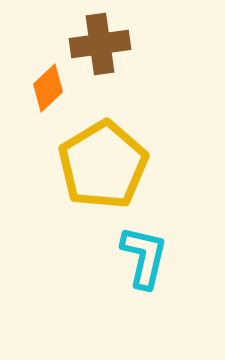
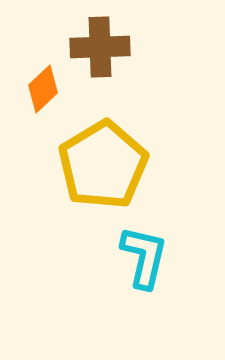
brown cross: moved 3 px down; rotated 6 degrees clockwise
orange diamond: moved 5 px left, 1 px down
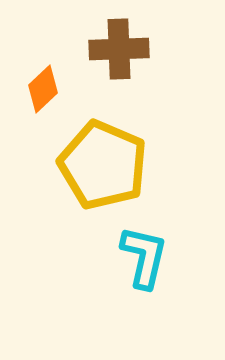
brown cross: moved 19 px right, 2 px down
yellow pentagon: rotated 18 degrees counterclockwise
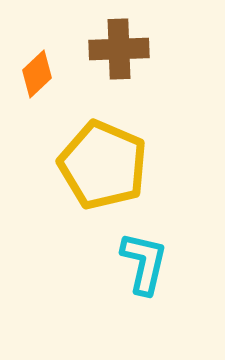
orange diamond: moved 6 px left, 15 px up
cyan L-shape: moved 6 px down
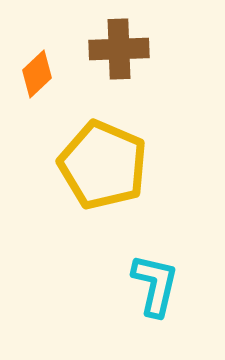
cyan L-shape: moved 11 px right, 22 px down
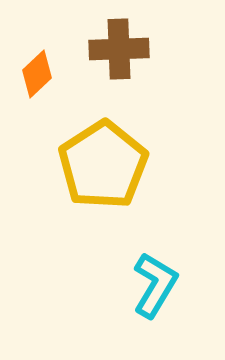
yellow pentagon: rotated 16 degrees clockwise
cyan L-shape: rotated 18 degrees clockwise
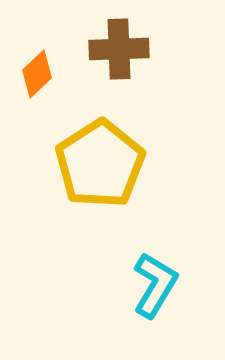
yellow pentagon: moved 3 px left, 1 px up
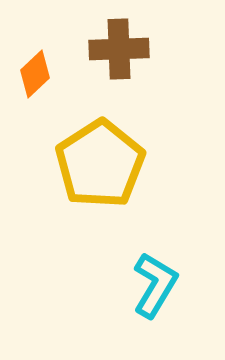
orange diamond: moved 2 px left
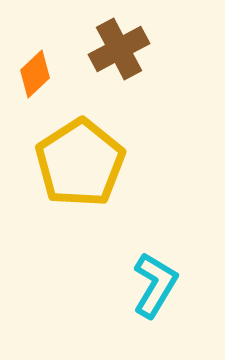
brown cross: rotated 26 degrees counterclockwise
yellow pentagon: moved 20 px left, 1 px up
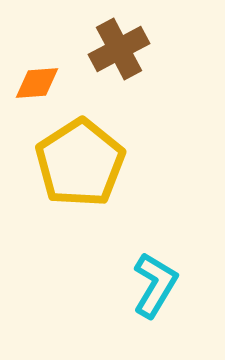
orange diamond: moved 2 px right, 9 px down; rotated 39 degrees clockwise
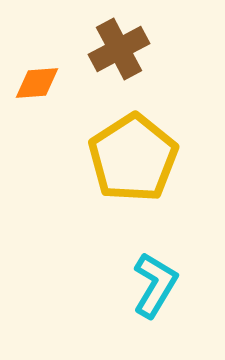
yellow pentagon: moved 53 px right, 5 px up
